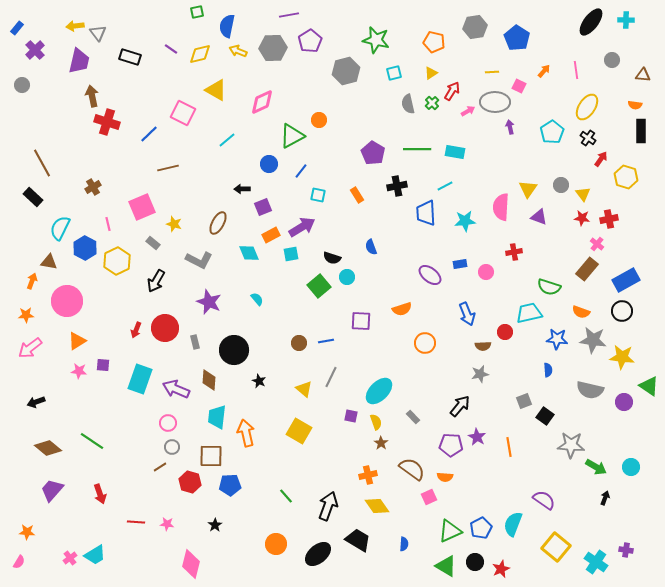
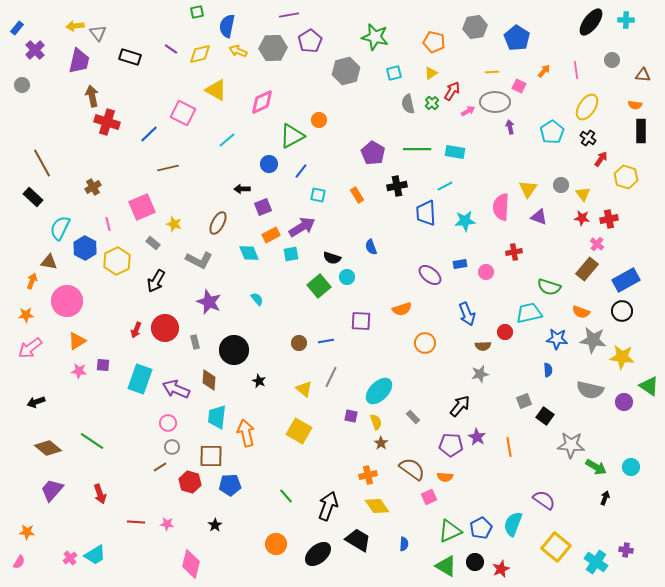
green star at (376, 40): moved 1 px left, 3 px up
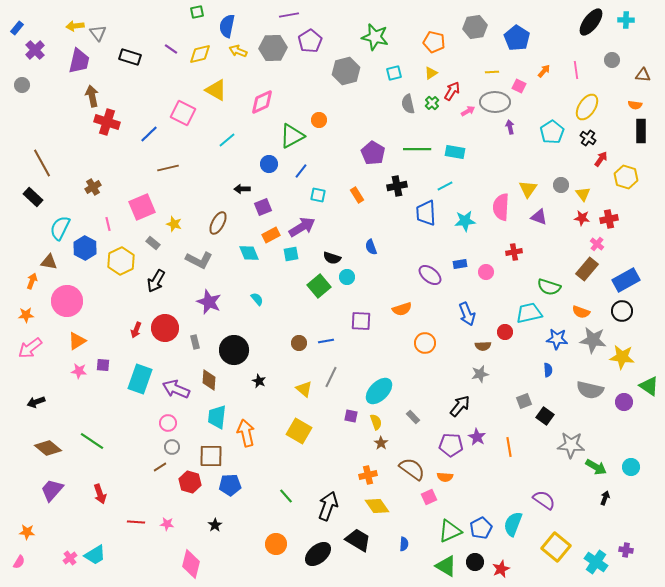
yellow hexagon at (117, 261): moved 4 px right
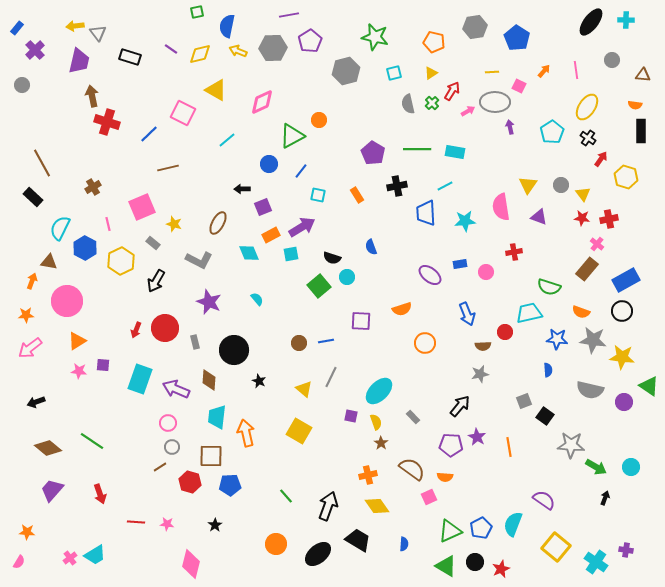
yellow triangle at (528, 189): moved 4 px up
pink semicircle at (501, 207): rotated 12 degrees counterclockwise
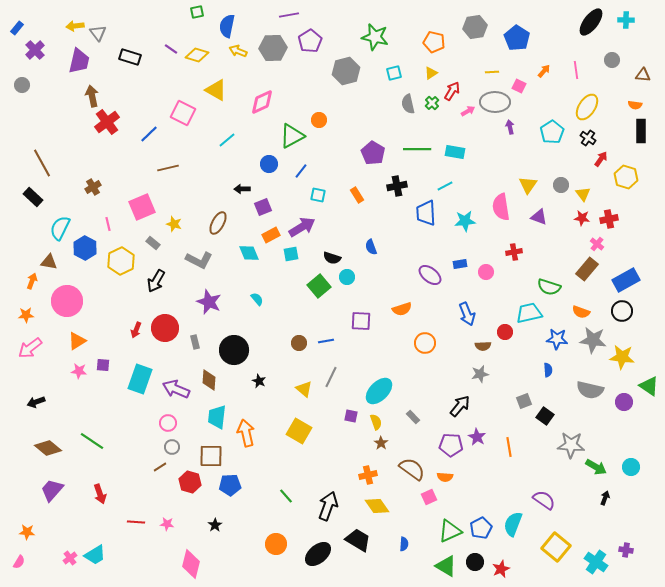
yellow diamond at (200, 54): moved 3 px left, 1 px down; rotated 30 degrees clockwise
red cross at (107, 122): rotated 35 degrees clockwise
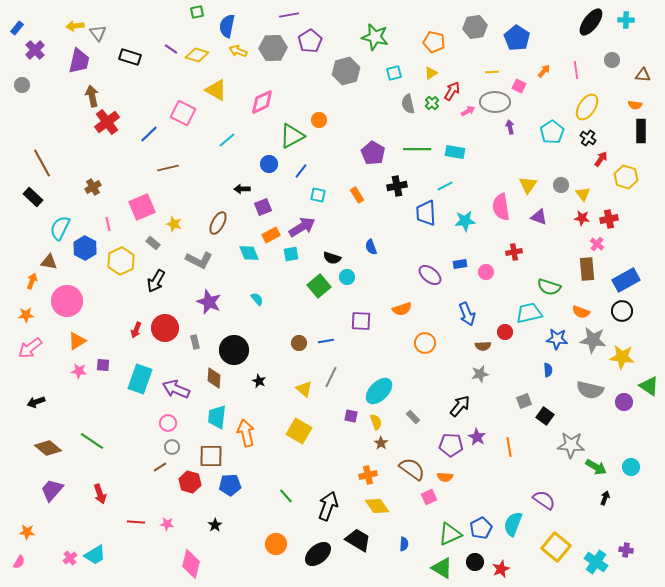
brown rectangle at (587, 269): rotated 45 degrees counterclockwise
brown diamond at (209, 380): moved 5 px right, 2 px up
green triangle at (450, 531): moved 3 px down
green triangle at (446, 566): moved 4 px left, 2 px down
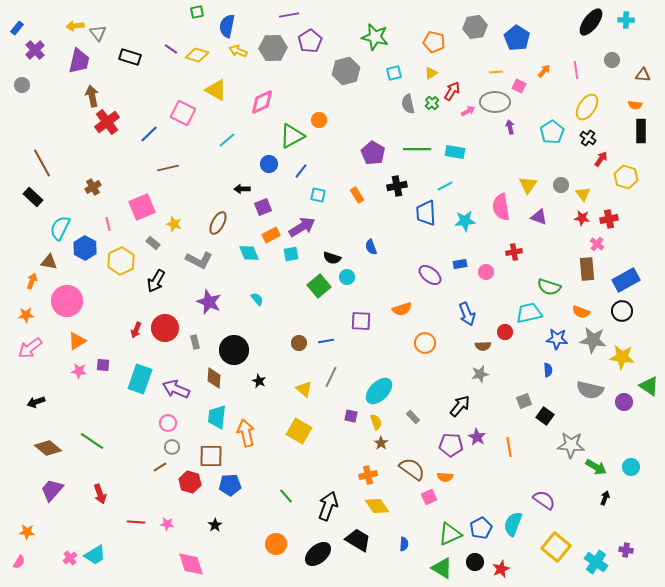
yellow line at (492, 72): moved 4 px right
pink diamond at (191, 564): rotated 32 degrees counterclockwise
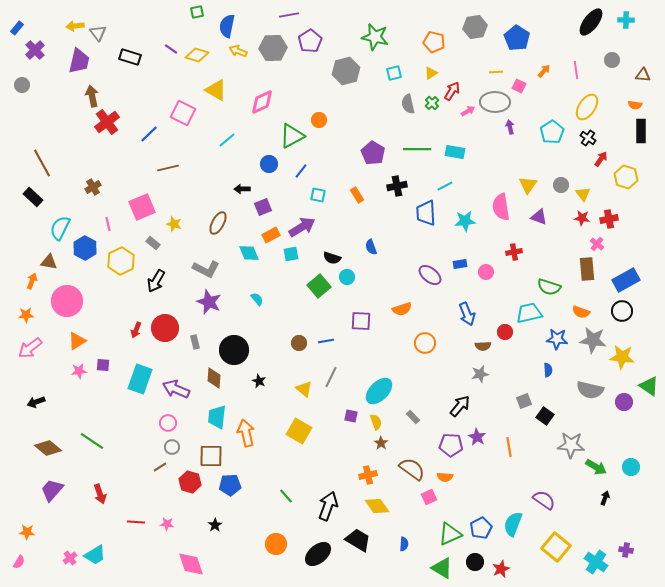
gray L-shape at (199, 260): moved 7 px right, 9 px down
pink star at (79, 371): rotated 14 degrees counterclockwise
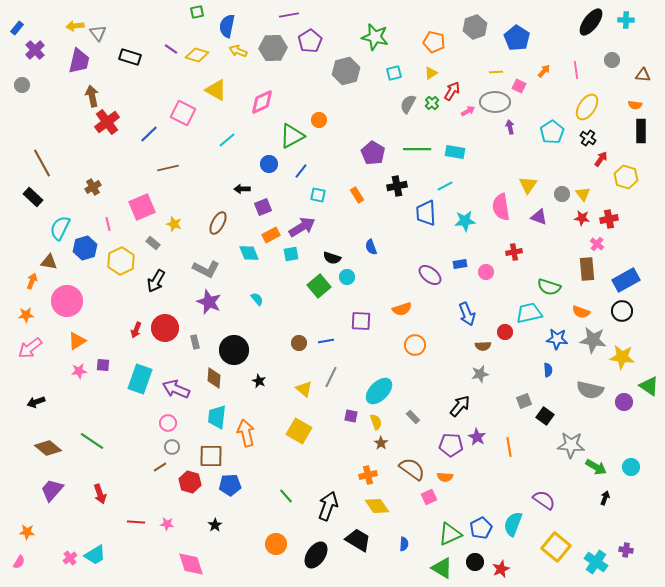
gray hexagon at (475, 27): rotated 10 degrees counterclockwise
gray semicircle at (408, 104): rotated 42 degrees clockwise
gray circle at (561, 185): moved 1 px right, 9 px down
blue hexagon at (85, 248): rotated 15 degrees clockwise
orange circle at (425, 343): moved 10 px left, 2 px down
black ellipse at (318, 554): moved 2 px left, 1 px down; rotated 16 degrees counterclockwise
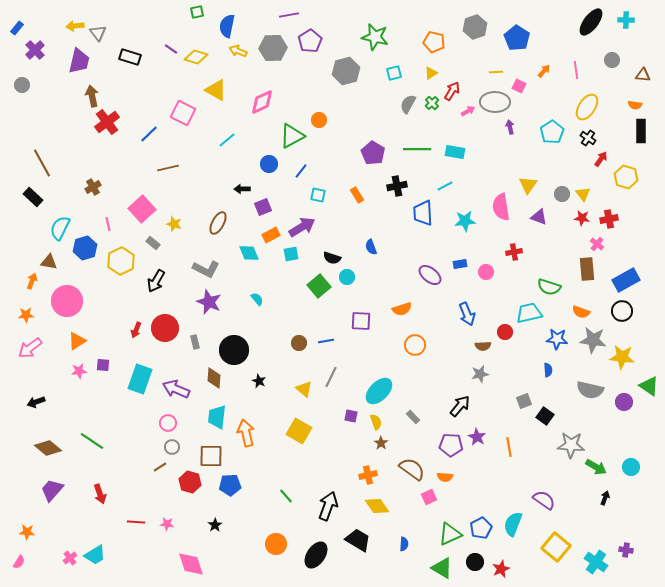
yellow diamond at (197, 55): moved 1 px left, 2 px down
pink square at (142, 207): moved 2 px down; rotated 20 degrees counterclockwise
blue trapezoid at (426, 213): moved 3 px left
